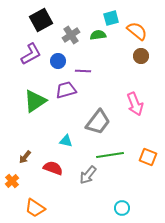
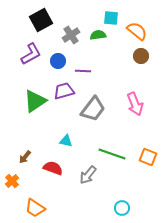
cyan square: rotated 21 degrees clockwise
purple trapezoid: moved 2 px left, 1 px down
gray trapezoid: moved 5 px left, 13 px up
green line: moved 2 px right, 1 px up; rotated 28 degrees clockwise
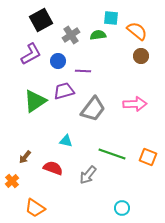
pink arrow: rotated 70 degrees counterclockwise
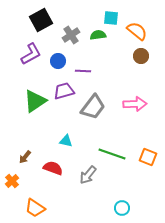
gray trapezoid: moved 2 px up
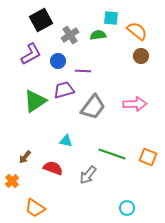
gray cross: moved 1 px left
purple trapezoid: moved 1 px up
cyan circle: moved 5 px right
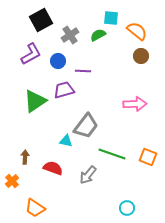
green semicircle: rotated 21 degrees counterclockwise
gray trapezoid: moved 7 px left, 19 px down
brown arrow: rotated 144 degrees clockwise
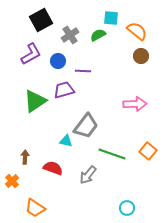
orange square: moved 6 px up; rotated 18 degrees clockwise
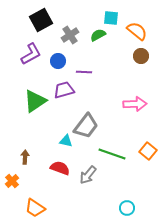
purple line: moved 1 px right, 1 px down
red semicircle: moved 7 px right
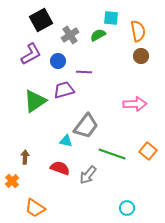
orange semicircle: moved 1 px right; rotated 40 degrees clockwise
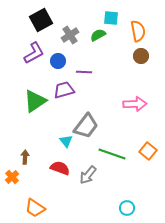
purple L-shape: moved 3 px right, 1 px up
cyan triangle: rotated 40 degrees clockwise
orange cross: moved 4 px up
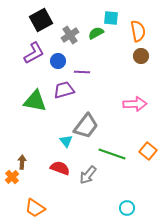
green semicircle: moved 2 px left, 2 px up
purple line: moved 2 px left
green triangle: rotated 45 degrees clockwise
brown arrow: moved 3 px left, 5 px down
